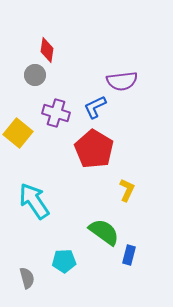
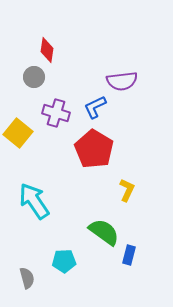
gray circle: moved 1 px left, 2 px down
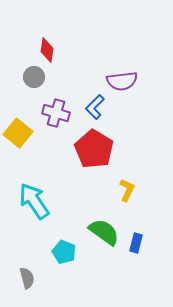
blue L-shape: rotated 20 degrees counterclockwise
blue rectangle: moved 7 px right, 12 px up
cyan pentagon: moved 9 px up; rotated 25 degrees clockwise
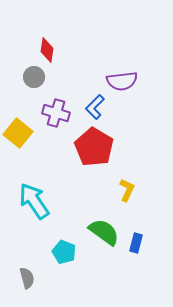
red pentagon: moved 2 px up
